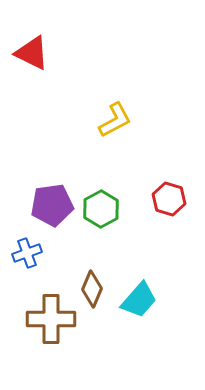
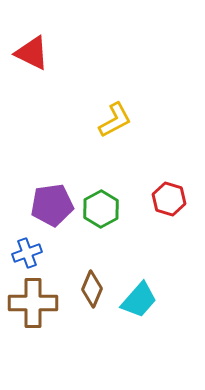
brown cross: moved 18 px left, 16 px up
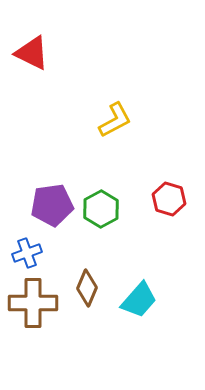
brown diamond: moved 5 px left, 1 px up
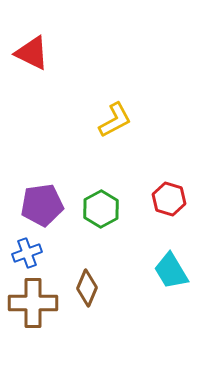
purple pentagon: moved 10 px left
cyan trapezoid: moved 32 px right, 29 px up; rotated 108 degrees clockwise
